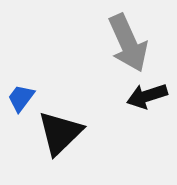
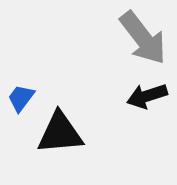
gray arrow: moved 15 px right, 5 px up; rotated 14 degrees counterclockwise
black triangle: rotated 39 degrees clockwise
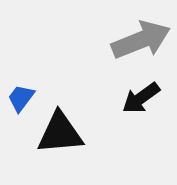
gray arrow: moved 2 px left, 2 px down; rotated 74 degrees counterclockwise
black arrow: moved 6 px left, 2 px down; rotated 18 degrees counterclockwise
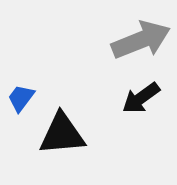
black triangle: moved 2 px right, 1 px down
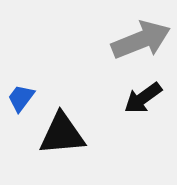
black arrow: moved 2 px right
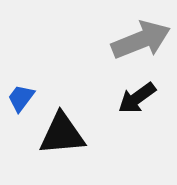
black arrow: moved 6 px left
